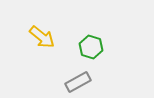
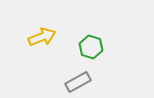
yellow arrow: rotated 60 degrees counterclockwise
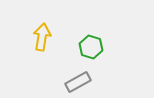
yellow arrow: rotated 60 degrees counterclockwise
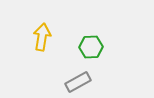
green hexagon: rotated 20 degrees counterclockwise
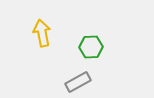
yellow arrow: moved 4 px up; rotated 20 degrees counterclockwise
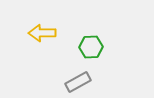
yellow arrow: rotated 80 degrees counterclockwise
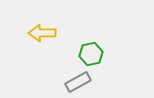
green hexagon: moved 7 px down; rotated 10 degrees counterclockwise
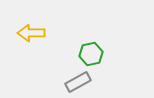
yellow arrow: moved 11 px left
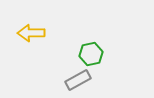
gray rectangle: moved 2 px up
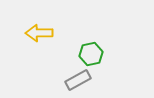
yellow arrow: moved 8 px right
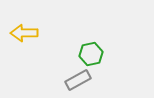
yellow arrow: moved 15 px left
